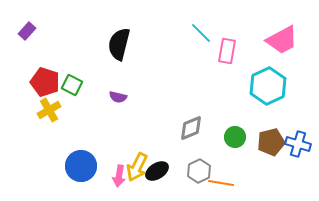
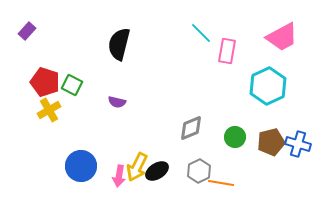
pink trapezoid: moved 3 px up
purple semicircle: moved 1 px left, 5 px down
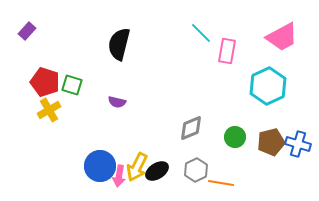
green square: rotated 10 degrees counterclockwise
blue circle: moved 19 px right
gray hexagon: moved 3 px left, 1 px up
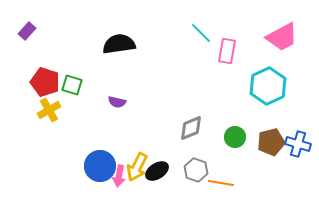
black semicircle: rotated 68 degrees clockwise
gray hexagon: rotated 15 degrees counterclockwise
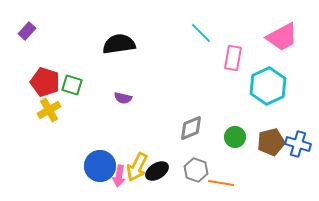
pink rectangle: moved 6 px right, 7 px down
purple semicircle: moved 6 px right, 4 px up
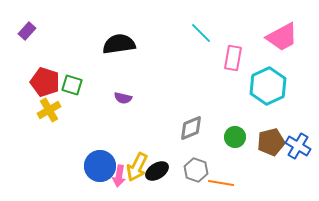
blue cross: moved 2 px down; rotated 15 degrees clockwise
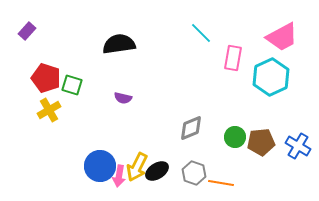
red pentagon: moved 1 px right, 4 px up
cyan hexagon: moved 3 px right, 9 px up
brown pentagon: moved 10 px left; rotated 8 degrees clockwise
gray hexagon: moved 2 px left, 3 px down
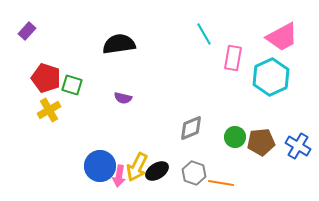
cyan line: moved 3 px right, 1 px down; rotated 15 degrees clockwise
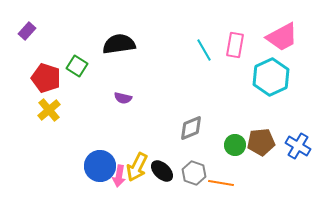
cyan line: moved 16 px down
pink rectangle: moved 2 px right, 13 px up
green square: moved 5 px right, 19 px up; rotated 15 degrees clockwise
yellow cross: rotated 10 degrees counterclockwise
green circle: moved 8 px down
black ellipse: moved 5 px right; rotated 75 degrees clockwise
